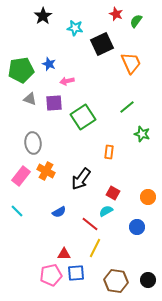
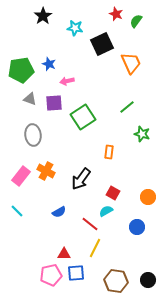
gray ellipse: moved 8 px up
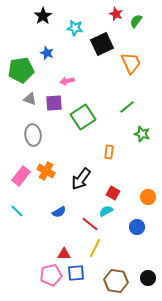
blue star: moved 2 px left, 11 px up
black circle: moved 2 px up
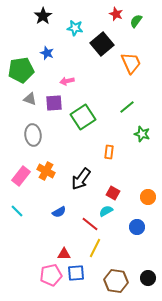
black square: rotated 15 degrees counterclockwise
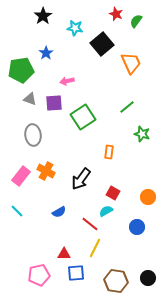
blue star: moved 1 px left; rotated 16 degrees clockwise
pink pentagon: moved 12 px left
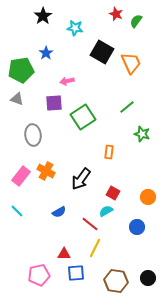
black square: moved 8 px down; rotated 20 degrees counterclockwise
gray triangle: moved 13 px left
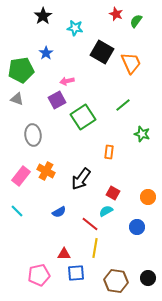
purple square: moved 3 px right, 3 px up; rotated 24 degrees counterclockwise
green line: moved 4 px left, 2 px up
yellow line: rotated 18 degrees counterclockwise
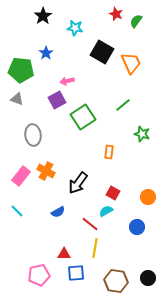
green pentagon: rotated 15 degrees clockwise
black arrow: moved 3 px left, 4 px down
blue semicircle: moved 1 px left
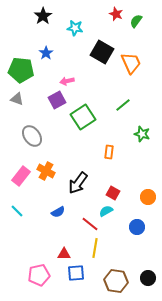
gray ellipse: moved 1 px left, 1 px down; rotated 30 degrees counterclockwise
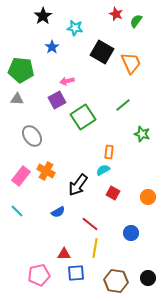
blue star: moved 6 px right, 6 px up
gray triangle: rotated 16 degrees counterclockwise
black arrow: moved 2 px down
cyan semicircle: moved 3 px left, 41 px up
blue circle: moved 6 px left, 6 px down
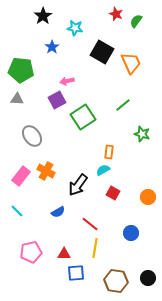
pink pentagon: moved 8 px left, 23 px up
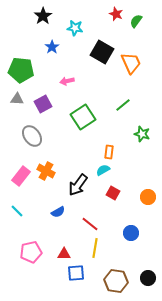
purple square: moved 14 px left, 4 px down
